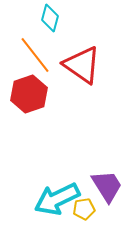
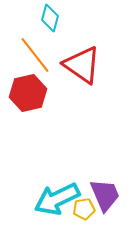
red hexagon: moved 1 px left, 1 px up; rotated 6 degrees clockwise
purple trapezoid: moved 2 px left, 9 px down; rotated 9 degrees clockwise
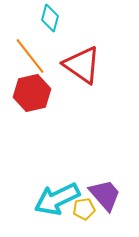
orange line: moved 5 px left, 1 px down
red hexagon: moved 4 px right
purple trapezoid: rotated 18 degrees counterclockwise
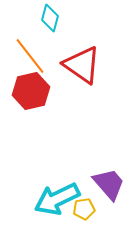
red hexagon: moved 1 px left, 2 px up
purple trapezoid: moved 4 px right, 11 px up
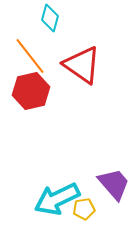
purple trapezoid: moved 5 px right
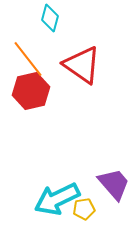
orange line: moved 2 px left, 3 px down
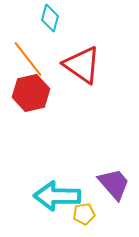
red hexagon: moved 2 px down
cyan arrow: moved 3 px up; rotated 27 degrees clockwise
yellow pentagon: moved 5 px down
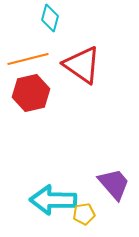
orange line: rotated 66 degrees counterclockwise
cyan arrow: moved 4 px left, 4 px down
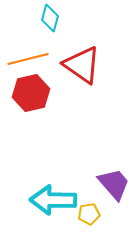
yellow pentagon: moved 5 px right
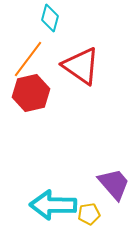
orange line: rotated 39 degrees counterclockwise
red triangle: moved 1 px left, 1 px down
cyan arrow: moved 5 px down
